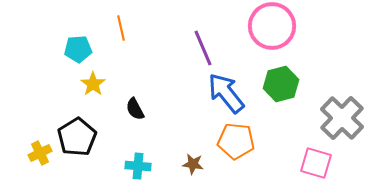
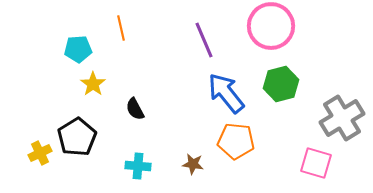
pink circle: moved 1 px left
purple line: moved 1 px right, 8 px up
gray cross: rotated 15 degrees clockwise
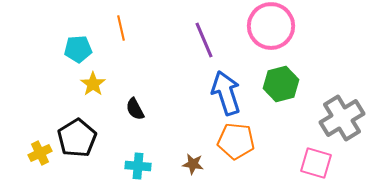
blue arrow: rotated 21 degrees clockwise
black pentagon: moved 1 px down
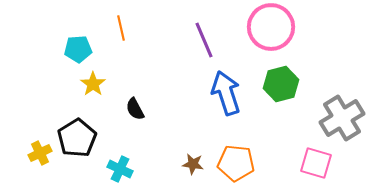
pink circle: moved 1 px down
orange pentagon: moved 22 px down
cyan cross: moved 18 px left, 3 px down; rotated 20 degrees clockwise
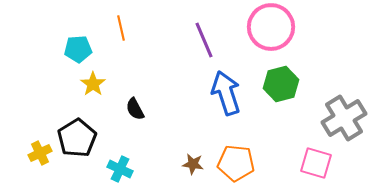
gray cross: moved 2 px right
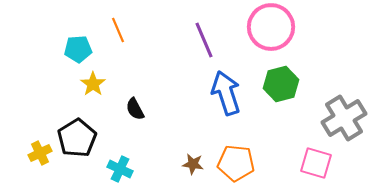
orange line: moved 3 px left, 2 px down; rotated 10 degrees counterclockwise
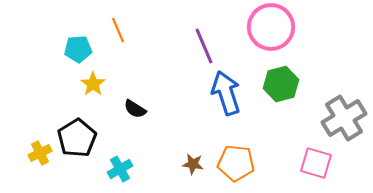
purple line: moved 6 px down
black semicircle: rotated 30 degrees counterclockwise
cyan cross: rotated 35 degrees clockwise
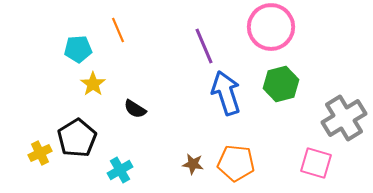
cyan cross: moved 1 px down
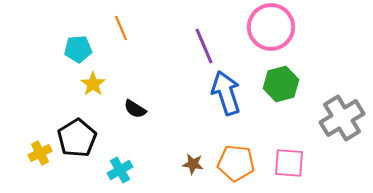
orange line: moved 3 px right, 2 px up
gray cross: moved 2 px left
pink square: moved 27 px left; rotated 12 degrees counterclockwise
